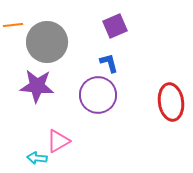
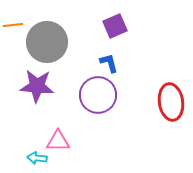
pink triangle: rotated 30 degrees clockwise
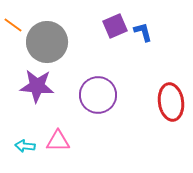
orange line: rotated 42 degrees clockwise
blue L-shape: moved 34 px right, 31 px up
cyan arrow: moved 12 px left, 12 px up
